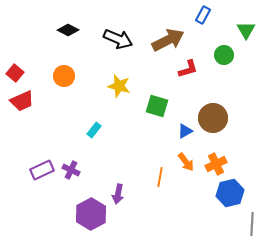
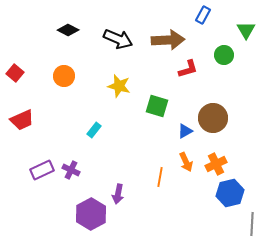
brown arrow: rotated 24 degrees clockwise
red trapezoid: moved 19 px down
orange arrow: rotated 12 degrees clockwise
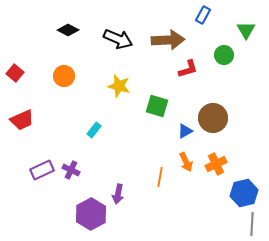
blue hexagon: moved 14 px right
